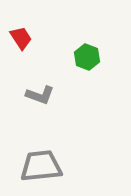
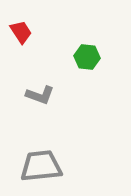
red trapezoid: moved 6 px up
green hexagon: rotated 15 degrees counterclockwise
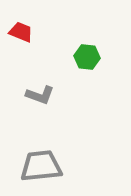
red trapezoid: rotated 35 degrees counterclockwise
